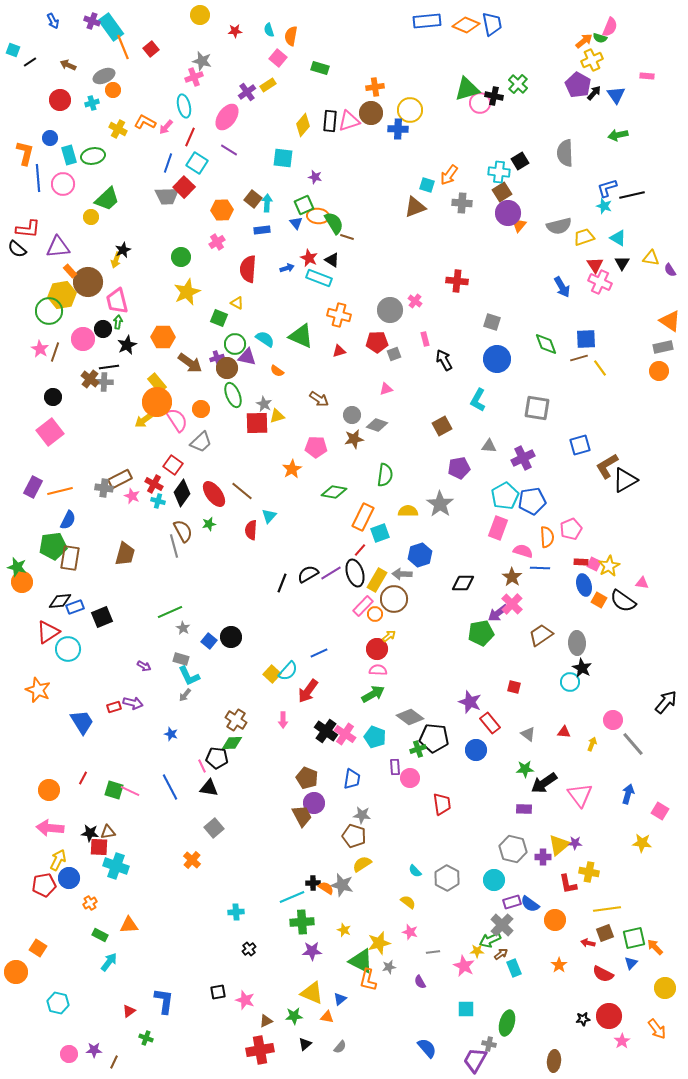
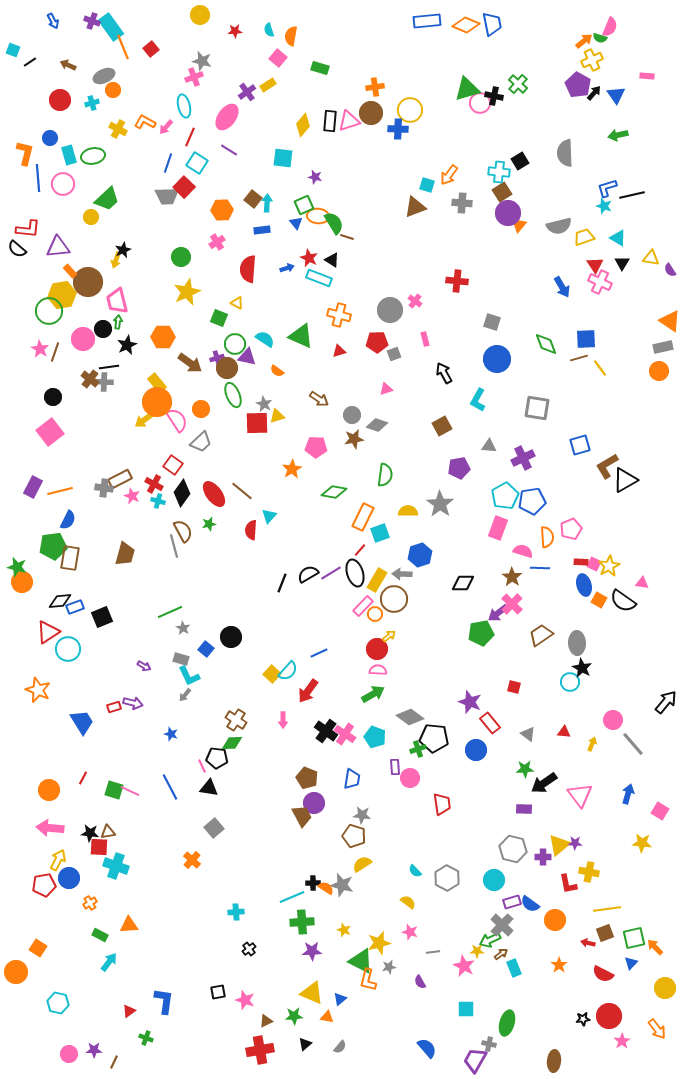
black arrow at (444, 360): moved 13 px down
blue square at (209, 641): moved 3 px left, 8 px down
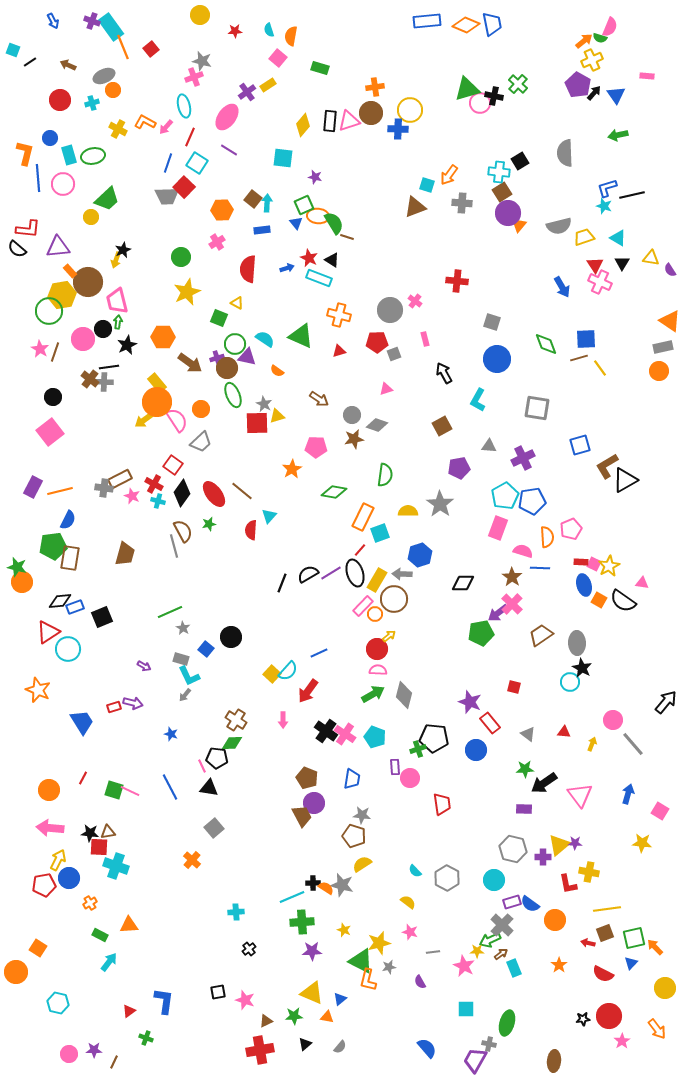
gray diamond at (410, 717): moved 6 px left, 22 px up; rotated 68 degrees clockwise
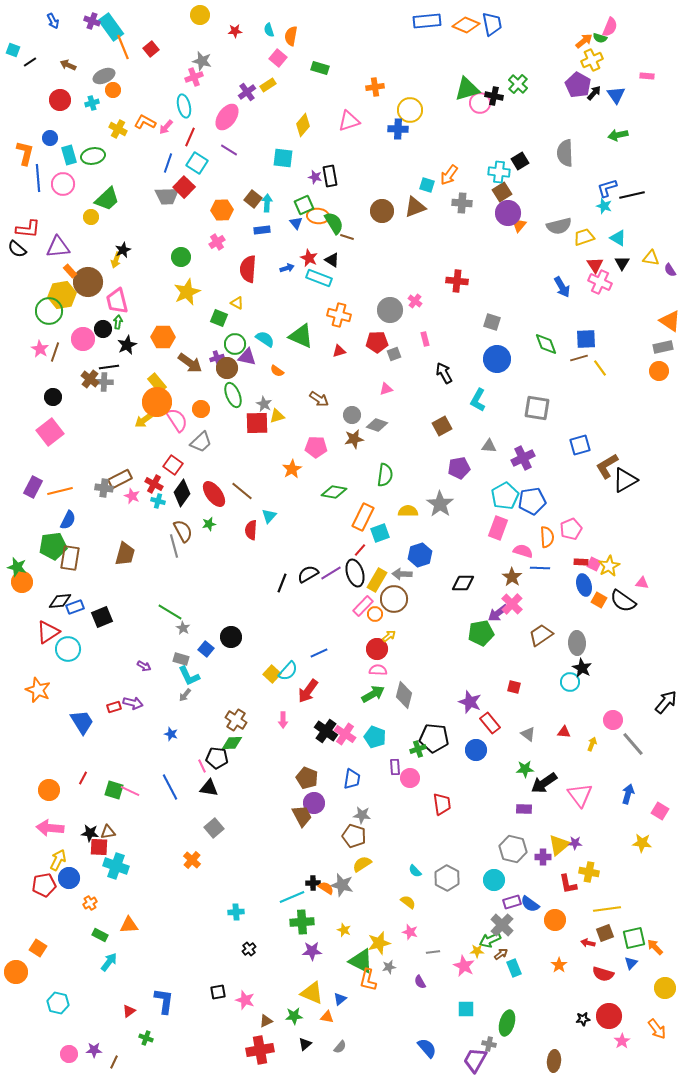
brown circle at (371, 113): moved 11 px right, 98 px down
black rectangle at (330, 121): moved 55 px down; rotated 15 degrees counterclockwise
green line at (170, 612): rotated 55 degrees clockwise
red semicircle at (603, 974): rotated 10 degrees counterclockwise
